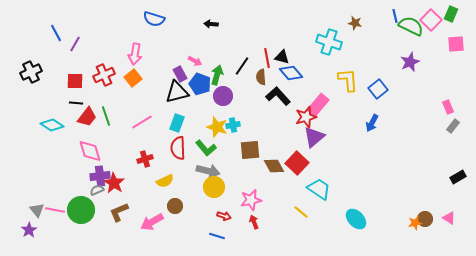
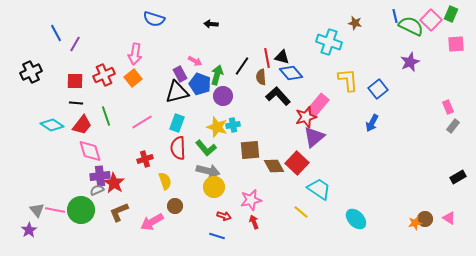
red trapezoid at (87, 117): moved 5 px left, 8 px down
yellow semicircle at (165, 181): rotated 84 degrees counterclockwise
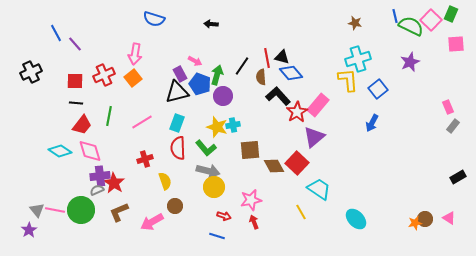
cyan cross at (329, 42): moved 29 px right, 17 px down; rotated 35 degrees counterclockwise
purple line at (75, 44): rotated 70 degrees counterclockwise
green line at (106, 116): moved 3 px right; rotated 30 degrees clockwise
red star at (306, 117): moved 9 px left, 5 px up; rotated 15 degrees counterclockwise
cyan diamond at (52, 125): moved 8 px right, 26 px down
yellow line at (301, 212): rotated 21 degrees clockwise
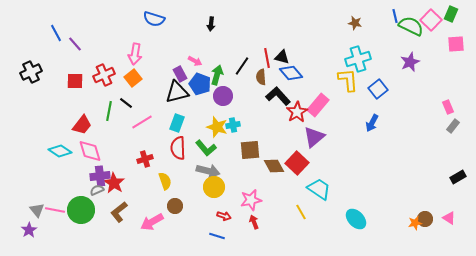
black arrow at (211, 24): rotated 88 degrees counterclockwise
black line at (76, 103): moved 50 px right; rotated 32 degrees clockwise
green line at (109, 116): moved 5 px up
brown L-shape at (119, 212): rotated 15 degrees counterclockwise
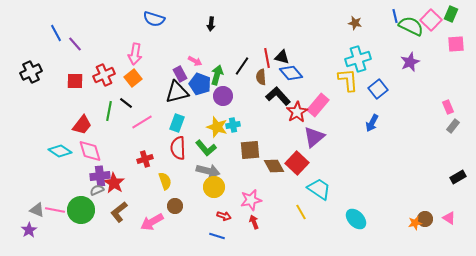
gray triangle at (37, 210): rotated 28 degrees counterclockwise
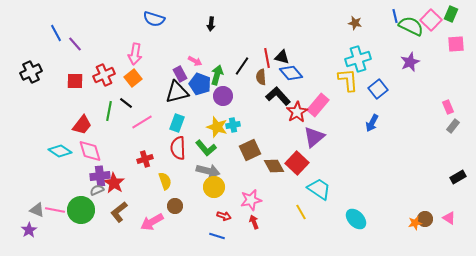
brown square at (250, 150): rotated 20 degrees counterclockwise
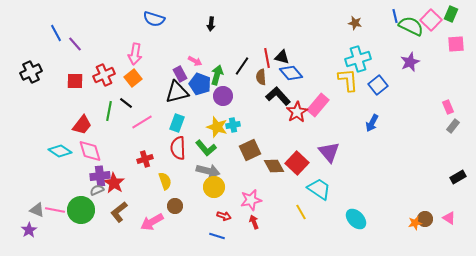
blue square at (378, 89): moved 4 px up
purple triangle at (314, 137): moved 15 px right, 15 px down; rotated 30 degrees counterclockwise
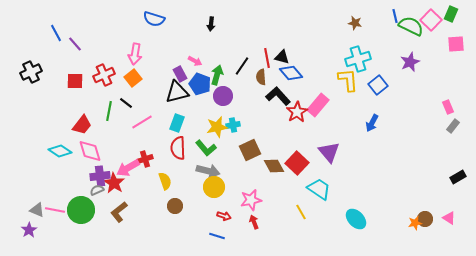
yellow star at (217, 127): rotated 30 degrees counterclockwise
pink arrow at (152, 222): moved 24 px left, 54 px up
